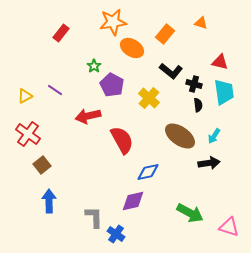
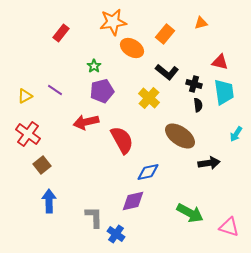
orange triangle: rotated 32 degrees counterclockwise
black L-shape: moved 4 px left, 1 px down
purple pentagon: moved 10 px left, 6 px down; rotated 30 degrees clockwise
red arrow: moved 2 px left, 6 px down
cyan arrow: moved 22 px right, 2 px up
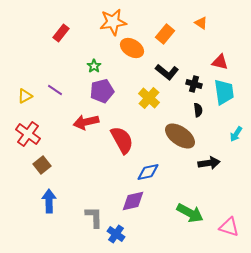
orange triangle: rotated 48 degrees clockwise
black semicircle: moved 5 px down
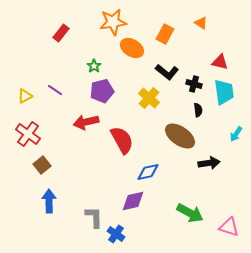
orange rectangle: rotated 12 degrees counterclockwise
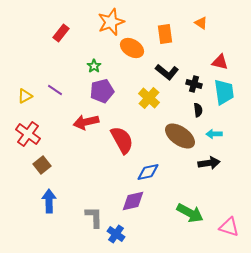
orange star: moved 2 px left; rotated 12 degrees counterclockwise
orange rectangle: rotated 36 degrees counterclockwise
cyan arrow: moved 22 px left; rotated 56 degrees clockwise
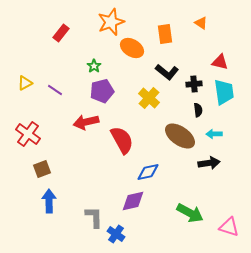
black cross: rotated 21 degrees counterclockwise
yellow triangle: moved 13 px up
brown square: moved 4 px down; rotated 18 degrees clockwise
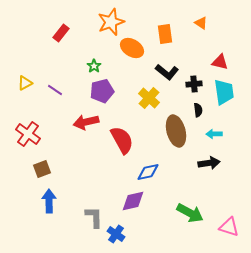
brown ellipse: moved 4 px left, 5 px up; rotated 40 degrees clockwise
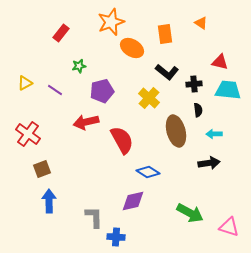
green star: moved 15 px left; rotated 24 degrees clockwise
cyan trapezoid: moved 4 px right, 2 px up; rotated 76 degrees counterclockwise
blue diamond: rotated 45 degrees clockwise
blue cross: moved 3 px down; rotated 30 degrees counterclockwise
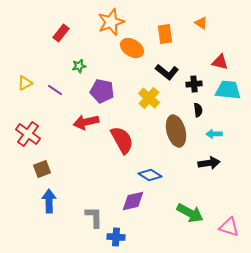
purple pentagon: rotated 25 degrees clockwise
blue diamond: moved 2 px right, 3 px down
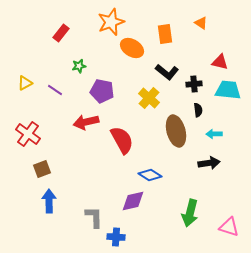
green arrow: rotated 76 degrees clockwise
